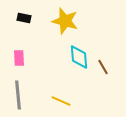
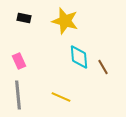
pink rectangle: moved 3 px down; rotated 21 degrees counterclockwise
yellow line: moved 4 px up
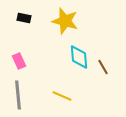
yellow line: moved 1 px right, 1 px up
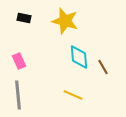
yellow line: moved 11 px right, 1 px up
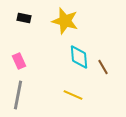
gray line: rotated 16 degrees clockwise
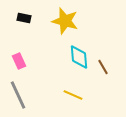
gray line: rotated 36 degrees counterclockwise
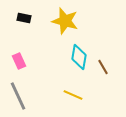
cyan diamond: rotated 15 degrees clockwise
gray line: moved 1 px down
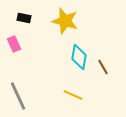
pink rectangle: moved 5 px left, 17 px up
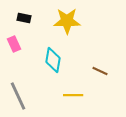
yellow star: moved 2 px right; rotated 16 degrees counterclockwise
cyan diamond: moved 26 px left, 3 px down
brown line: moved 3 px left, 4 px down; rotated 35 degrees counterclockwise
yellow line: rotated 24 degrees counterclockwise
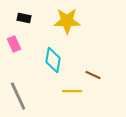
brown line: moved 7 px left, 4 px down
yellow line: moved 1 px left, 4 px up
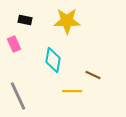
black rectangle: moved 1 px right, 2 px down
